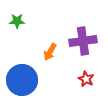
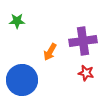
red star: moved 6 px up; rotated 14 degrees counterclockwise
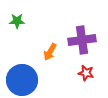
purple cross: moved 1 px left, 1 px up
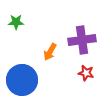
green star: moved 1 px left, 1 px down
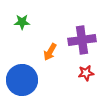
green star: moved 6 px right
red star: rotated 21 degrees counterclockwise
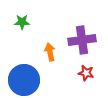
orange arrow: rotated 138 degrees clockwise
red star: rotated 21 degrees clockwise
blue circle: moved 2 px right
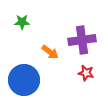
orange arrow: rotated 138 degrees clockwise
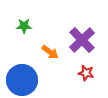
green star: moved 2 px right, 4 px down
purple cross: rotated 36 degrees counterclockwise
blue circle: moved 2 px left
